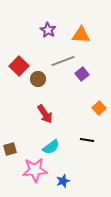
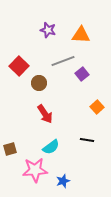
purple star: rotated 14 degrees counterclockwise
brown circle: moved 1 px right, 4 px down
orange square: moved 2 px left, 1 px up
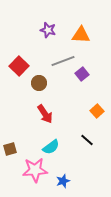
orange square: moved 4 px down
black line: rotated 32 degrees clockwise
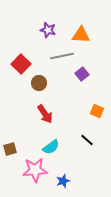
gray line: moved 1 px left, 5 px up; rotated 10 degrees clockwise
red square: moved 2 px right, 2 px up
orange square: rotated 24 degrees counterclockwise
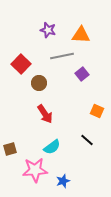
cyan semicircle: moved 1 px right
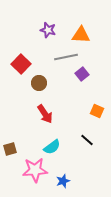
gray line: moved 4 px right, 1 px down
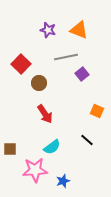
orange triangle: moved 2 px left, 5 px up; rotated 18 degrees clockwise
brown square: rotated 16 degrees clockwise
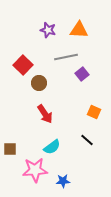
orange triangle: rotated 18 degrees counterclockwise
red square: moved 2 px right, 1 px down
orange square: moved 3 px left, 1 px down
blue star: rotated 16 degrees clockwise
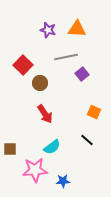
orange triangle: moved 2 px left, 1 px up
brown circle: moved 1 px right
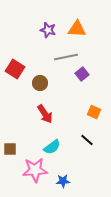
red square: moved 8 px left, 4 px down; rotated 12 degrees counterclockwise
